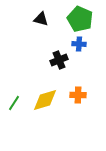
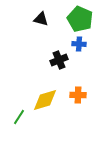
green line: moved 5 px right, 14 px down
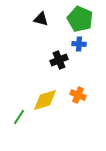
orange cross: rotated 21 degrees clockwise
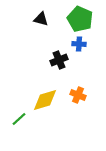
green line: moved 2 px down; rotated 14 degrees clockwise
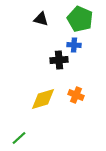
blue cross: moved 5 px left, 1 px down
black cross: rotated 18 degrees clockwise
orange cross: moved 2 px left
yellow diamond: moved 2 px left, 1 px up
green line: moved 19 px down
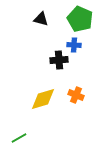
green line: rotated 14 degrees clockwise
